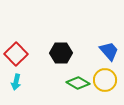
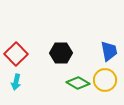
blue trapezoid: rotated 30 degrees clockwise
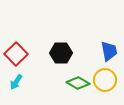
cyan arrow: rotated 21 degrees clockwise
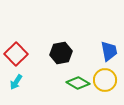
black hexagon: rotated 10 degrees counterclockwise
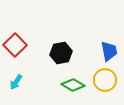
red square: moved 1 px left, 9 px up
green diamond: moved 5 px left, 2 px down
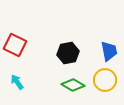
red square: rotated 20 degrees counterclockwise
black hexagon: moved 7 px right
cyan arrow: moved 1 px right; rotated 112 degrees clockwise
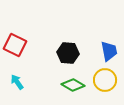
black hexagon: rotated 15 degrees clockwise
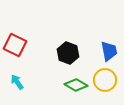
black hexagon: rotated 15 degrees clockwise
green diamond: moved 3 px right
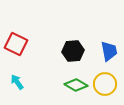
red square: moved 1 px right, 1 px up
black hexagon: moved 5 px right, 2 px up; rotated 25 degrees counterclockwise
yellow circle: moved 4 px down
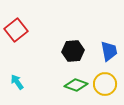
red square: moved 14 px up; rotated 25 degrees clockwise
green diamond: rotated 10 degrees counterclockwise
